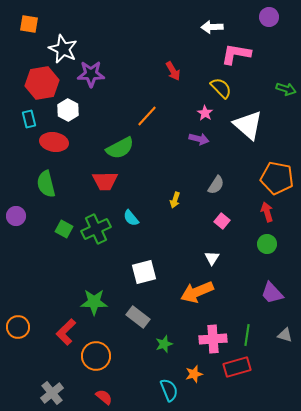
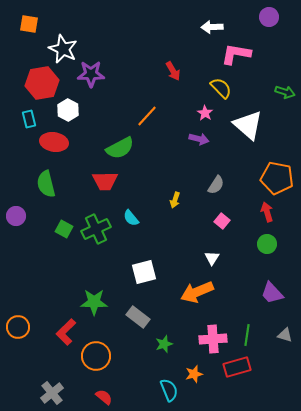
green arrow at (286, 89): moved 1 px left, 3 px down
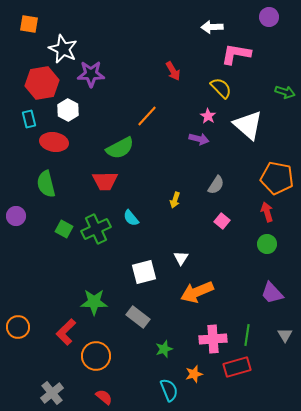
pink star at (205, 113): moved 3 px right, 3 px down
white triangle at (212, 258): moved 31 px left
gray triangle at (285, 335): rotated 42 degrees clockwise
green star at (164, 344): moved 5 px down
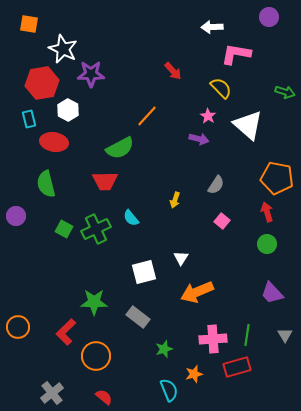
red arrow at (173, 71): rotated 12 degrees counterclockwise
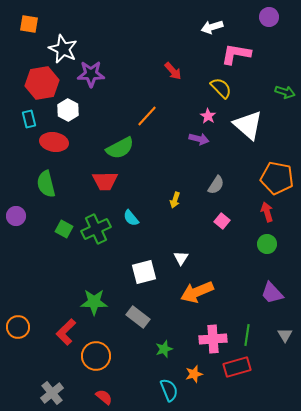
white arrow at (212, 27): rotated 15 degrees counterclockwise
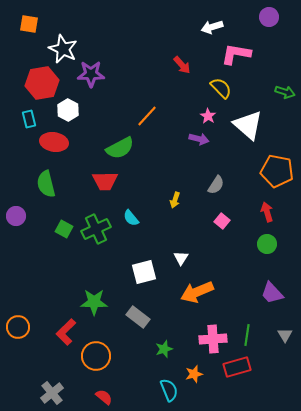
red arrow at (173, 71): moved 9 px right, 6 px up
orange pentagon at (277, 178): moved 7 px up
